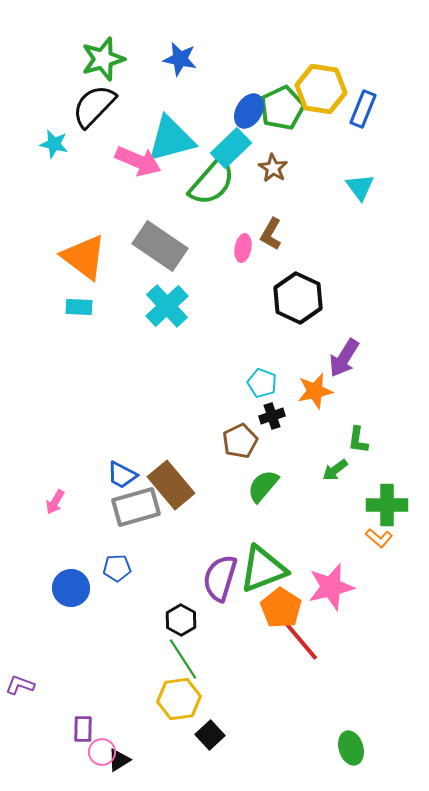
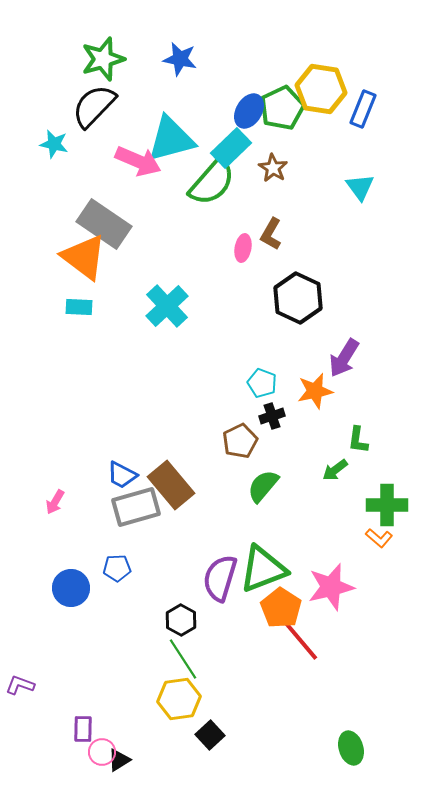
gray rectangle at (160, 246): moved 56 px left, 22 px up
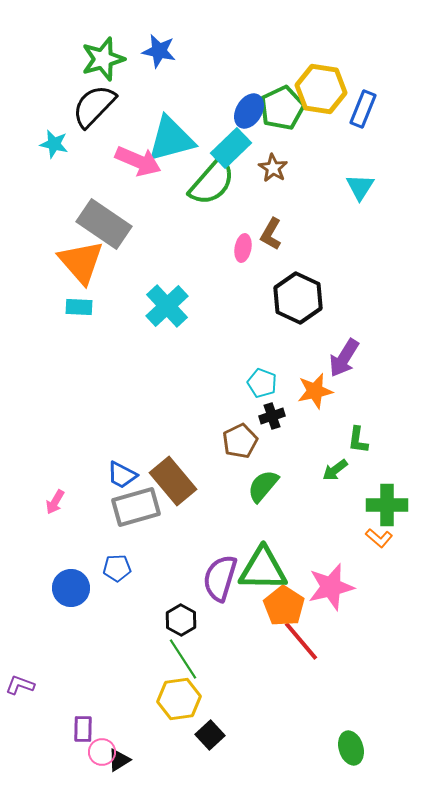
blue star at (180, 59): moved 21 px left, 8 px up
cyan triangle at (360, 187): rotated 8 degrees clockwise
orange triangle at (84, 257): moved 3 px left, 5 px down; rotated 12 degrees clockwise
brown rectangle at (171, 485): moved 2 px right, 4 px up
green triangle at (263, 569): rotated 22 degrees clockwise
orange pentagon at (281, 608): moved 3 px right, 2 px up
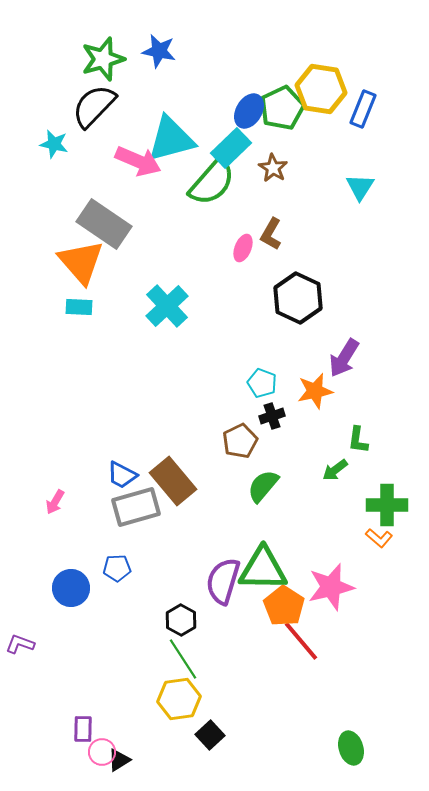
pink ellipse at (243, 248): rotated 12 degrees clockwise
purple semicircle at (220, 578): moved 3 px right, 3 px down
purple L-shape at (20, 685): moved 41 px up
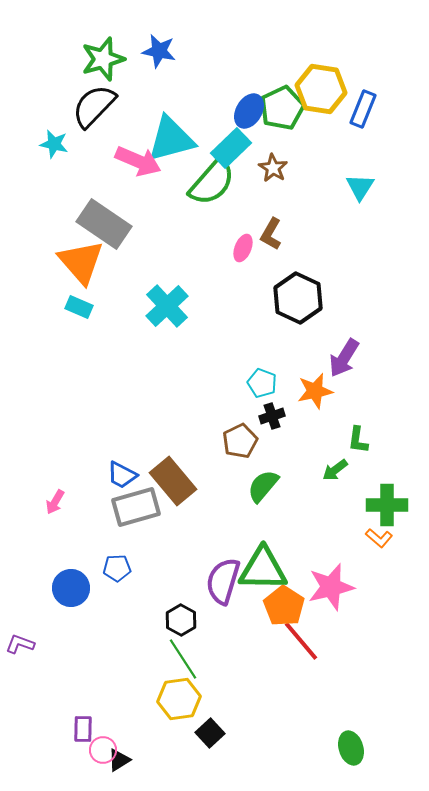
cyan rectangle at (79, 307): rotated 20 degrees clockwise
black square at (210, 735): moved 2 px up
pink circle at (102, 752): moved 1 px right, 2 px up
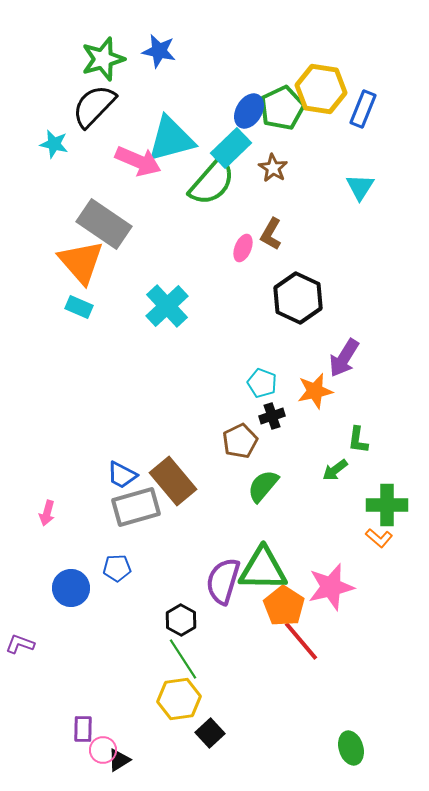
pink arrow at (55, 502): moved 8 px left, 11 px down; rotated 15 degrees counterclockwise
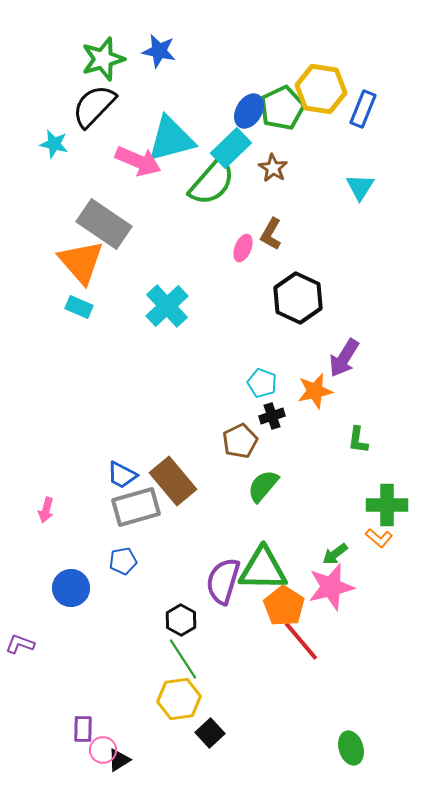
green arrow at (335, 470): moved 84 px down
pink arrow at (47, 513): moved 1 px left, 3 px up
blue pentagon at (117, 568): moved 6 px right, 7 px up; rotated 8 degrees counterclockwise
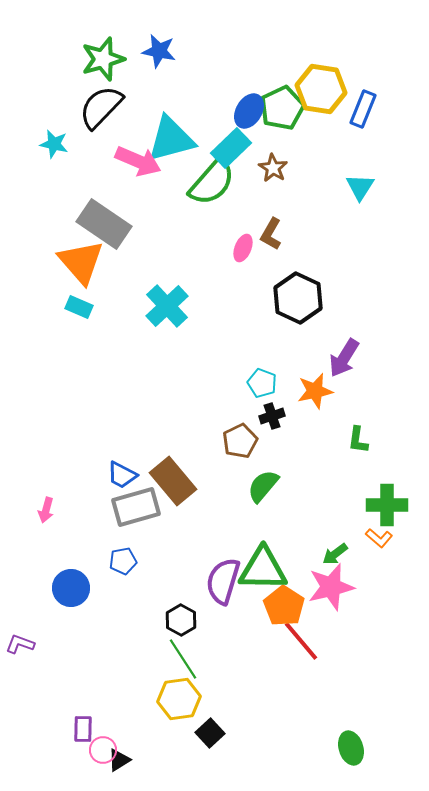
black semicircle at (94, 106): moved 7 px right, 1 px down
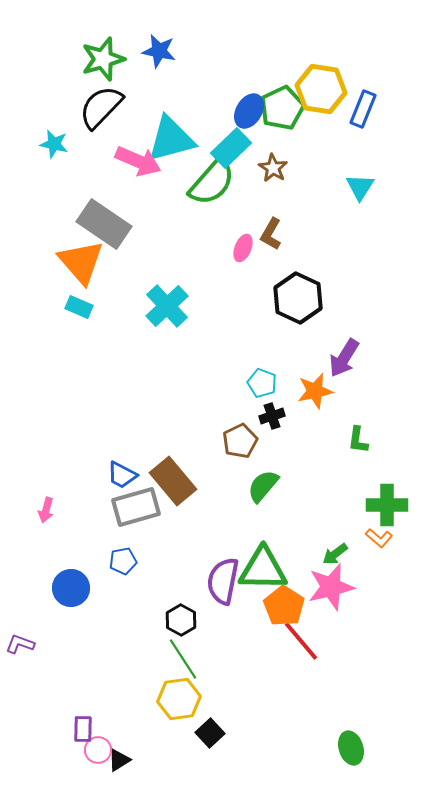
purple semicircle at (223, 581): rotated 6 degrees counterclockwise
pink circle at (103, 750): moved 5 px left
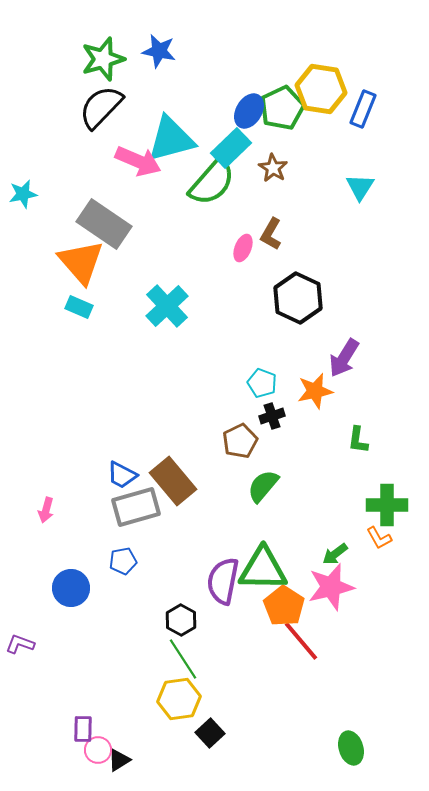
cyan star at (54, 144): moved 31 px left, 50 px down; rotated 24 degrees counterclockwise
orange L-shape at (379, 538): rotated 20 degrees clockwise
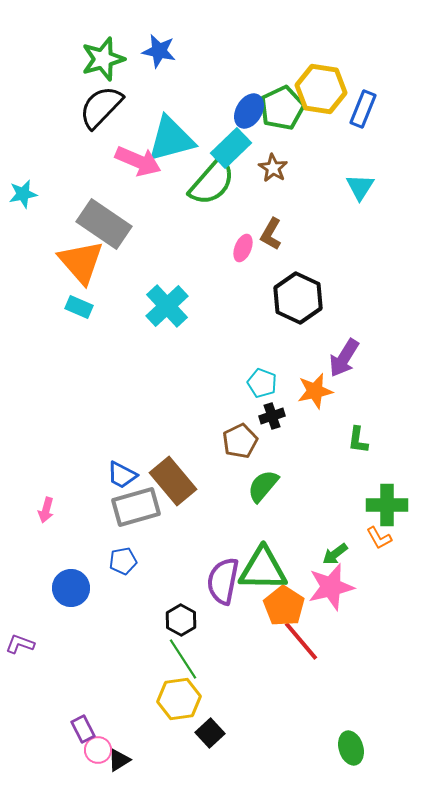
purple rectangle at (83, 729): rotated 28 degrees counterclockwise
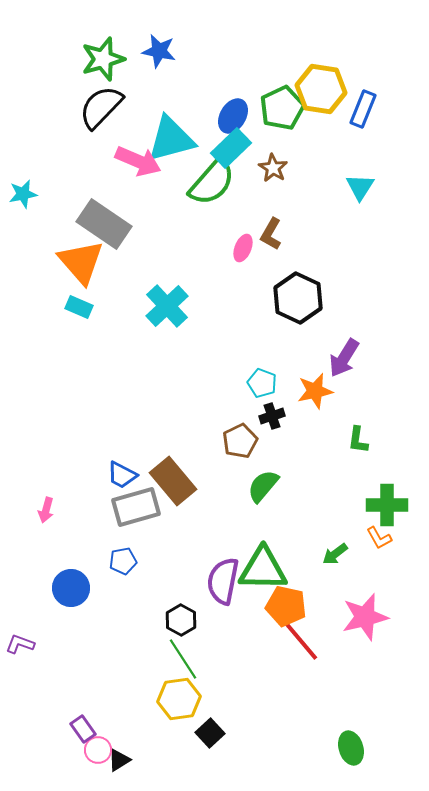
blue ellipse at (249, 111): moved 16 px left, 5 px down
pink star at (331, 587): moved 34 px right, 30 px down
orange pentagon at (284, 606): moved 2 px right; rotated 21 degrees counterclockwise
purple rectangle at (83, 729): rotated 8 degrees counterclockwise
